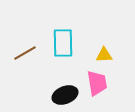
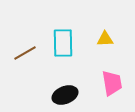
yellow triangle: moved 1 px right, 16 px up
pink trapezoid: moved 15 px right
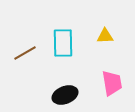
yellow triangle: moved 3 px up
